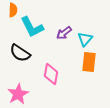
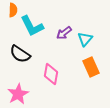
cyan L-shape: moved 1 px up
black semicircle: moved 1 px down
orange rectangle: moved 2 px right, 5 px down; rotated 30 degrees counterclockwise
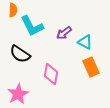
cyan triangle: moved 3 px down; rotated 42 degrees counterclockwise
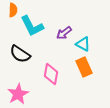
cyan triangle: moved 2 px left, 2 px down
orange rectangle: moved 7 px left
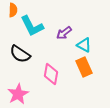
cyan triangle: moved 1 px right, 1 px down
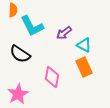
pink diamond: moved 1 px right, 3 px down
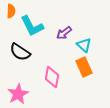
orange semicircle: moved 2 px left, 1 px down
cyan triangle: rotated 14 degrees clockwise
black semicircle: moved 2 px up
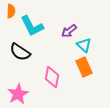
purple arrow: moved 5 px right, 2 px up
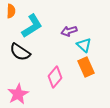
cyan L-shape: rotated 95 degrees counterclockwise
purple arrow: rotated 21 degrees clockwise
orange rectangle: moved 2 px right
pink diamond: moved 3 px right; rotated 30 degrees clockwise
